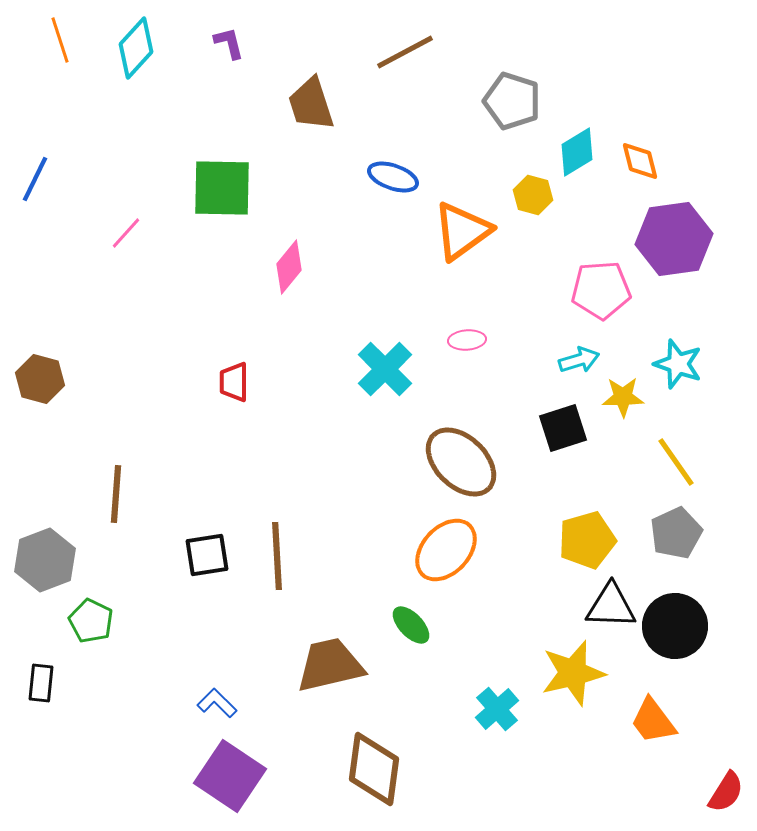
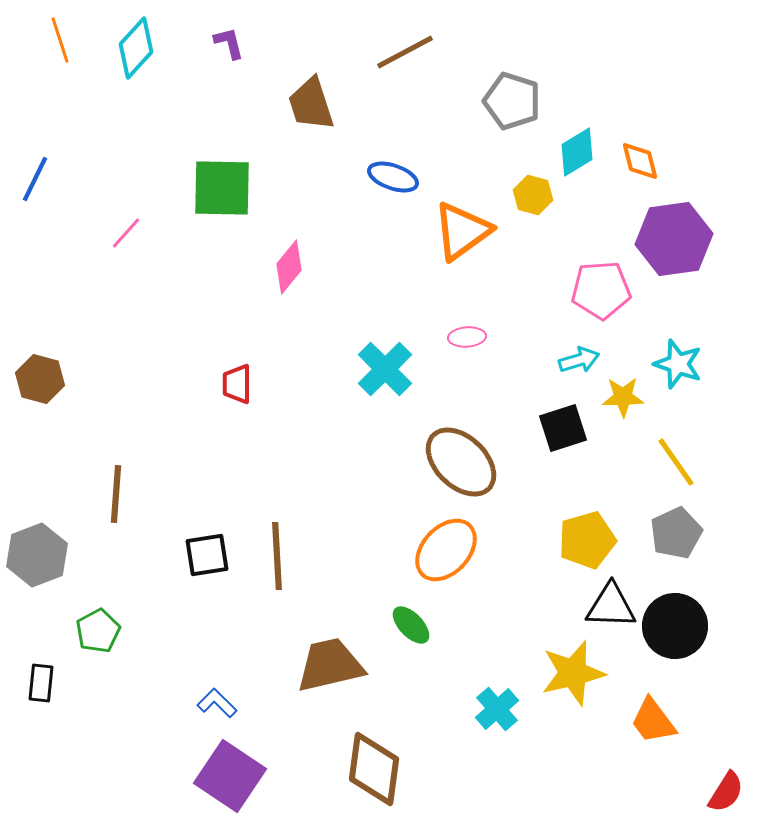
pink ellipse at (467, 340): moved 3 px up
red trapezoid at (234, 382): moved 3 px right, 2 px down
gray hexagon at (45, 560): moved 8 px left, 5 px up
green pentagon at (91, 621): moved 7 px right, 10 px down; rotated 18 degrees clockwise
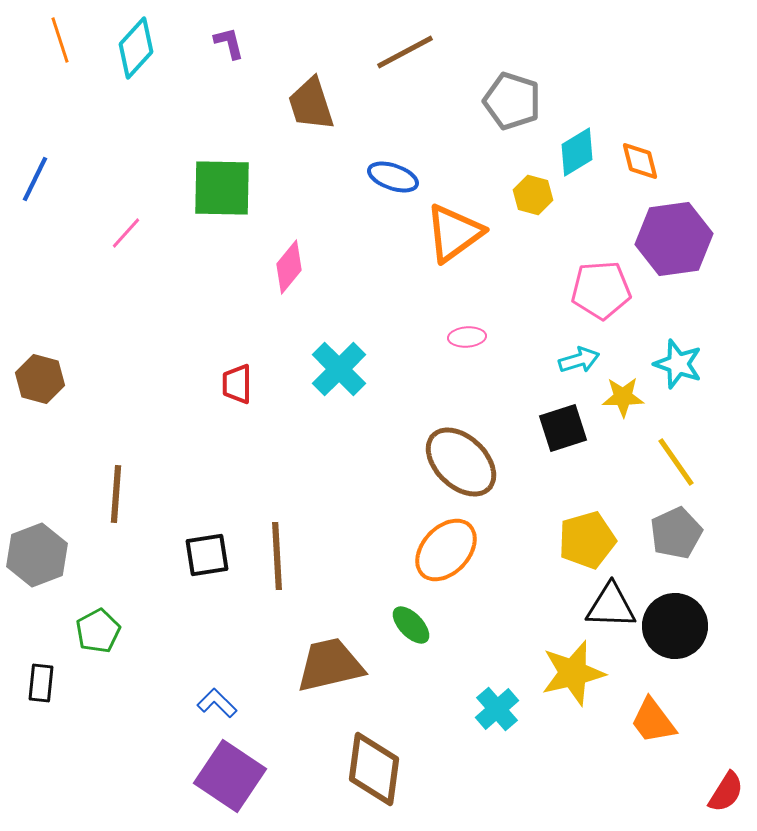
orange triangle at (462, 231): moved 8 px left, 2 px down
cyan cross at (385, 369): moved 46 px left
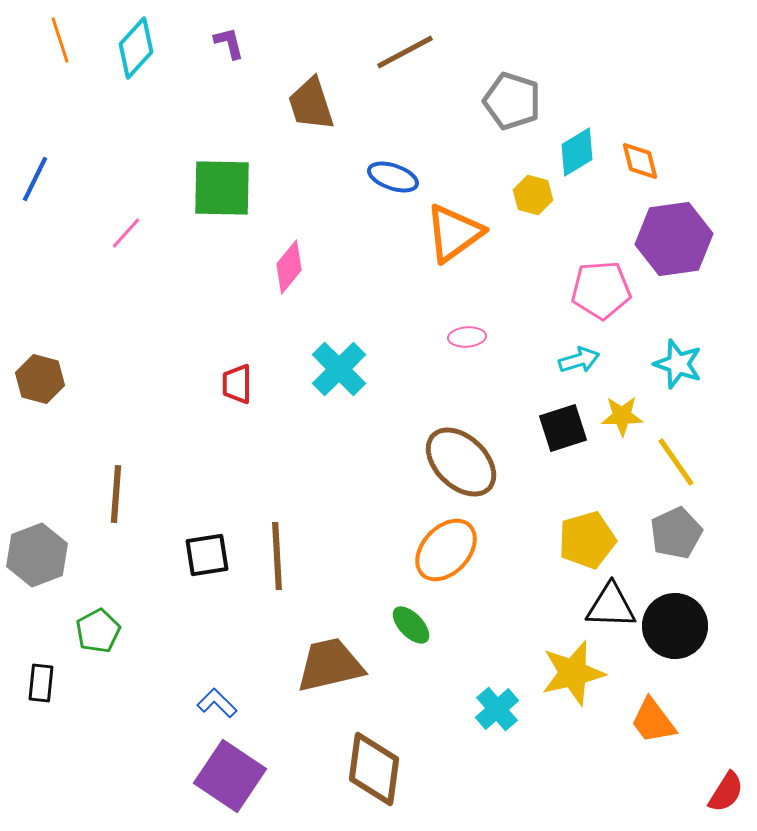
yellow star at (623, 397): moved 1 px left, 19 px down
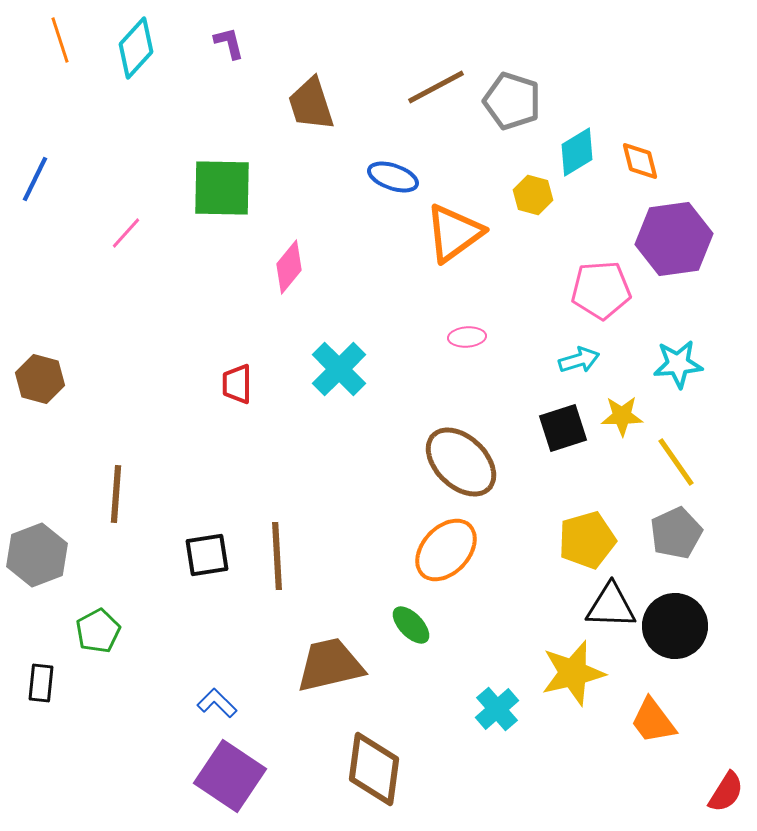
brown line at (405, 52): moved 31 px right, 35 px down
cyan star at (678, 364): rotated 24 degrees counterclockwise
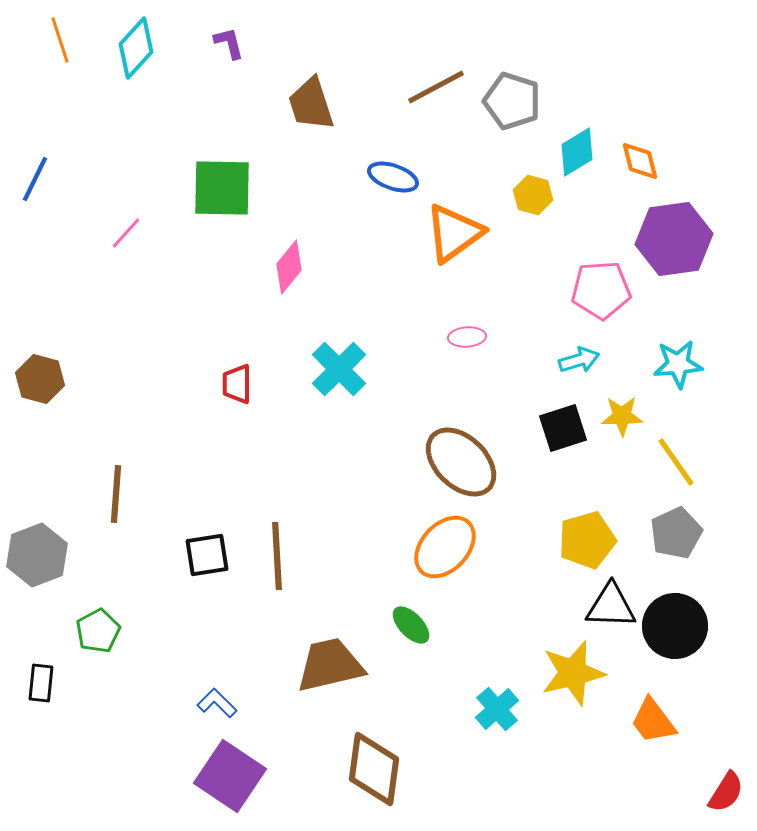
orange ellipse at (446, 550): moved 1 px left, 3 px up
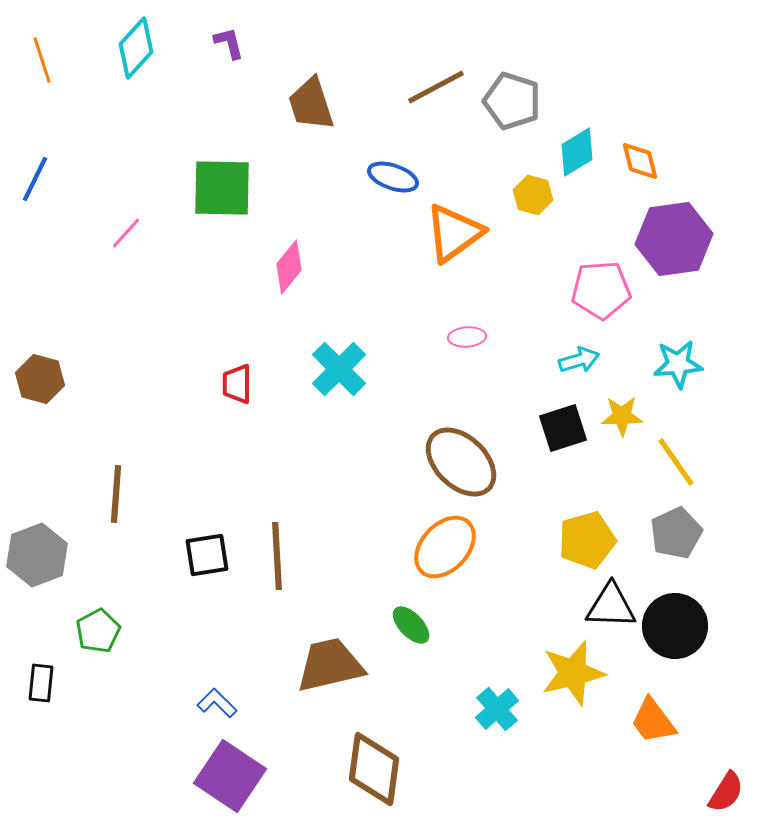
orange line at (60, 40): moved 18 px left, 20 px down
